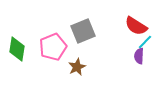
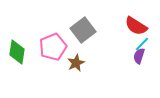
gray square: moved 1 px up; rotated 15 degrees counterclockwise
cyan line: moved 3 px left, 2 px down
green diamond: moved 3 px down
purple semicircle: rotated 14 degrees clockwise
brown star: moved 1 px left, 4 px up
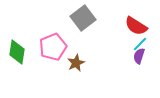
gray square: moved 12 px up
cyan line: moved 2 px left
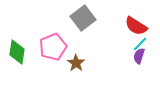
brown star: rotated 12 degrees counterclockwise
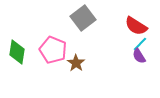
pink pentagon: moved 3 px down; rotated 28 degrees counterclockwise
purple semicircle: rotated 49 degrees counterclockwise
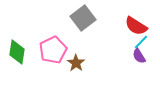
cyan line: moved 1 px right, 2 px up
pink pentagon: rotated 24 degrees clockwise
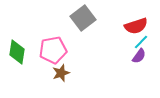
red semicircle: rotated 50 degrees counterclockwise
pink pentagon: rotated 16 degrees clockwise
purple semicircle: rotated 112 degrees counterclockwise
brown star: moved 15 px left, 10 px down; rotated 18 degrees clockwise
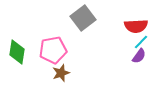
red semicircle: rotated 15 degrees clockwise
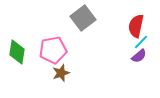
red semicircle: rotated 105 degrees clockwise
purple semicircle: rotated 14 degrees clockwise
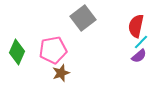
green diamond: rotated 15 degrees clockwise
